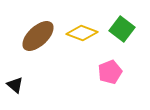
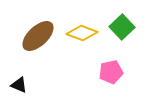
green square: moved 2 px up; rotated 10 degrees clockwise
pink pentagon: moved 1 px right; rotated 10 degrees clockwise
black triangle: moved 4 px right; rotated 18 degrees counterclockwise
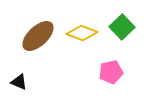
black triangle: moved 3 px up
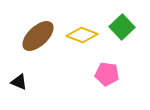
yellow diamond: moved 2 px down
pink pentagon: moved 4 px left, 2 px down; rotated 20 degrees clockwise
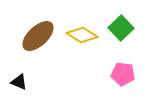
green square: moved 1 px left, 1 px down
yellow diamond: rotated 12 degrees clockwise
pink pentagon: moved 16 px right
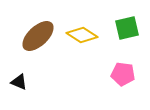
green square: moved 6 px right; rotated 30 degrees clockwise
